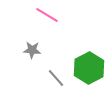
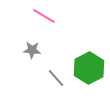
pink line: moved 3 px left, 1 px down
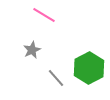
pink line: moved 1 px up
gray star: rotated 30 degrees counterclockwise
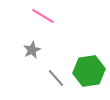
pink line: moved 1 px left, 1 px down
green hexagon: moved 3 px down; rotated 20 degrees clockwise
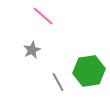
pink line: rotated 10 degrees clockwise
gray line: moved 2 px right, 4 px down; rotated 12 degrees clockwise
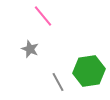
pink line: rotated 10 degrees clockwise
gray star: moved 2 px left, 1 px up; rotated 24 degrees counterclockwise
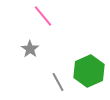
gray star: rotated 12 degrees clockwise
green hexagon: rotated 16 degrees counterclockwise
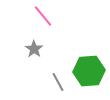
gray star: moved 4 px right
green hexagon: rotated 20 degrees clockwise
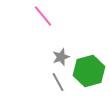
gray star: moved 27 px right, 8 px down; rotated 18 degrees clockwise
green hexagon: rotated 12 degrees counterclockwise
